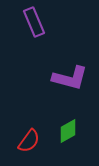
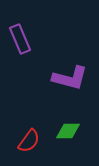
purple rectangle: moved 14 px left, 17 px down
green diamond: rotated 30 degrees clockwise
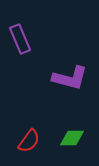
green diamond: moved 4 px right, 7 px down
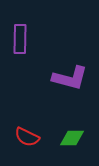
purple rectangle: rotated 24 degrees clockwise
red semicircle: moved 2 px left, 4 px up; rotated 80 degrees clockwise
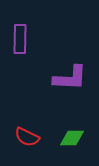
purple L-shape: rotated 12 degrees counterclockwise
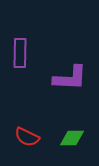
purple rectangle: moved 14 px down
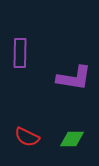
purple L-shape: moved 4 px right; rotated 6 degrees clockwise
green diamond: moved 1 px down
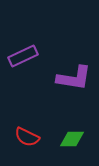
purple rectangle: moved 3 px right, 3 px down; rotated 64 degrees clockwise
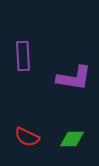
purple rectangle: rotated 68 degrees counterclockwise
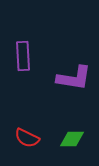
red semicircle: moved 1 px down
